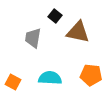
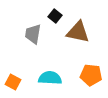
gray trapezoid: moved 4 px up
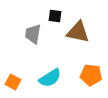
black square: rotated 32 degrees counterclockwise
cyan semicircle: rotated 145 degrees clockwise
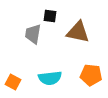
black square: moved 5 px left
cyan semicircle: rotated 25 degrees clockwise
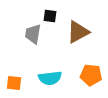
brown triangle: rotated 40 degrees counterclockwise
orange square: moved 1 px right, 1 px down; rotated 21 degrees counterclockwise
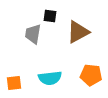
orange square: rotated 14 degrees counterclockwise
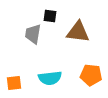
brown triangle: rotated 35 degrees clockwise
